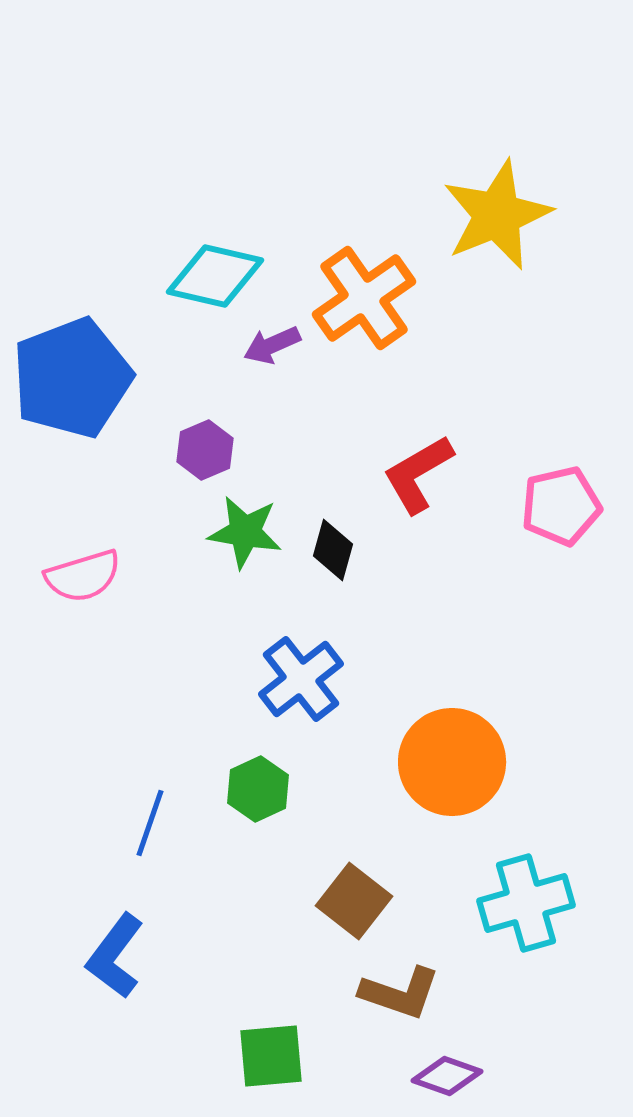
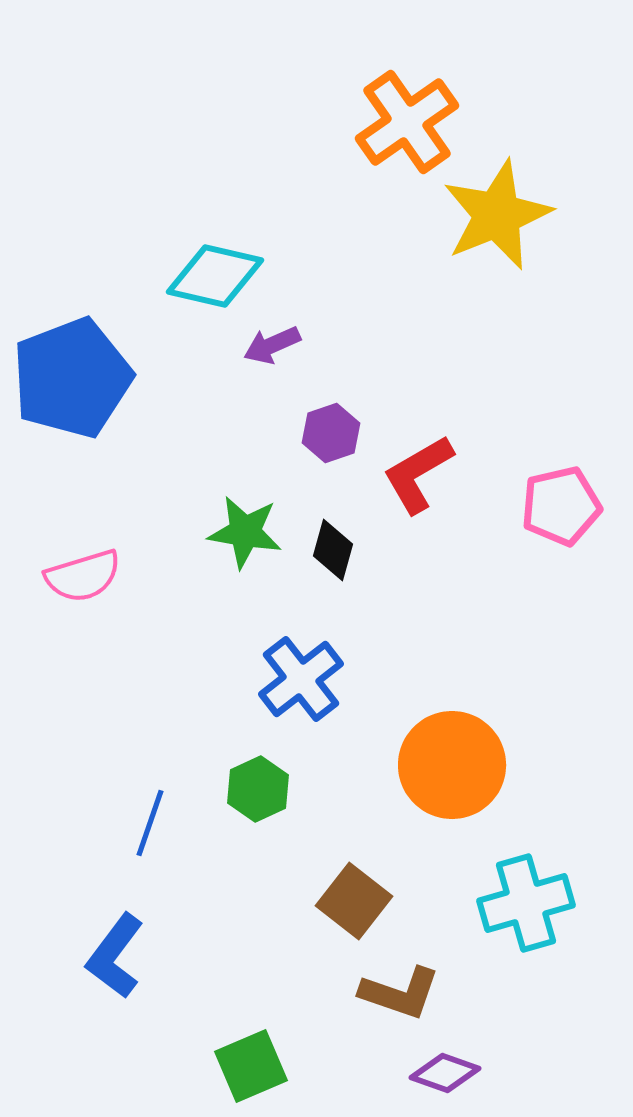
orange cross: moved 43 px right, 176 px up
purple hexagon: moved 126 px right, 17 px up; rotated 4 degrees clockwise
orange circle: moved 3 px down
green square: moved 20 px left, 10 px down; rotated 18 degrees counterclockwise
purple diamond: moved 2 px left, 3 px up
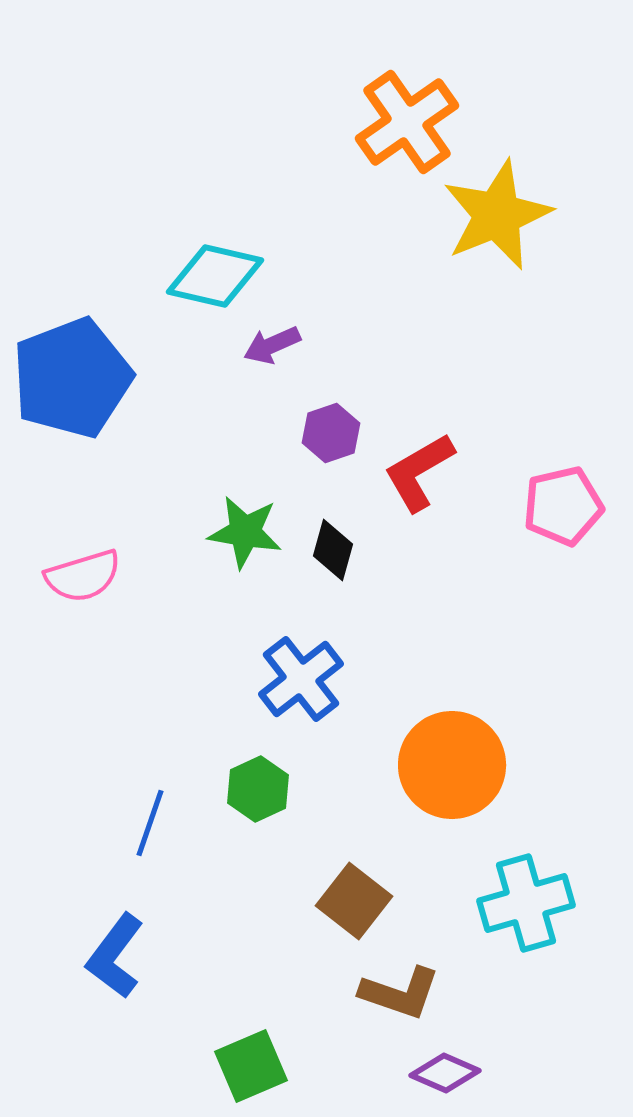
red L-shape: moved 1 px right, 2 px up
pink pentagon: moved 2 px right
purple diamond: rotated 4 degrees clockwise
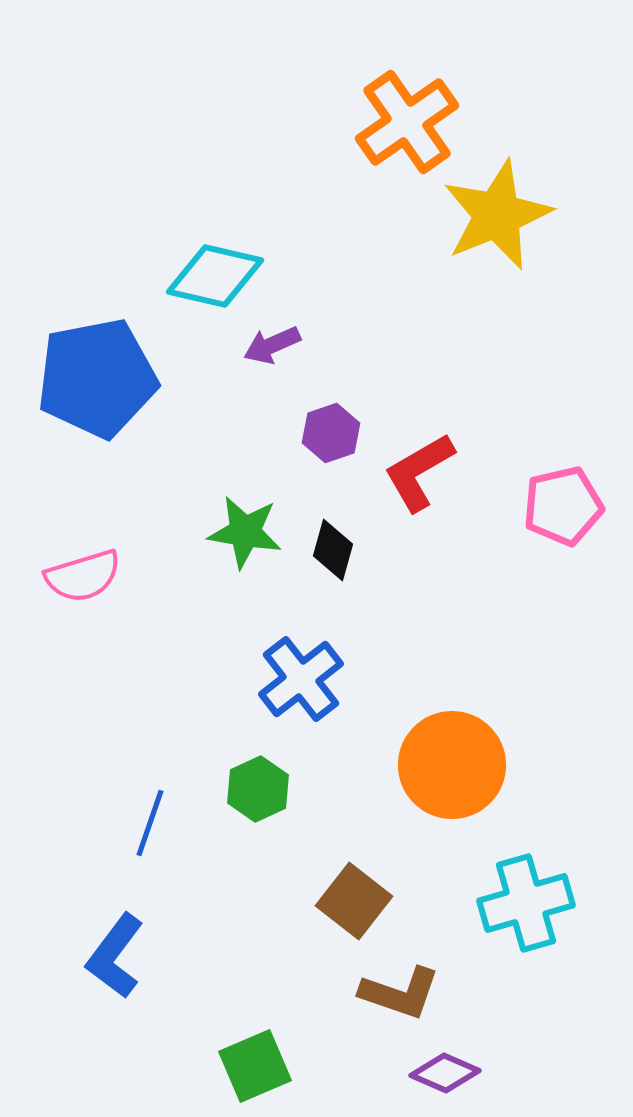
blue pentagon: moved 25 px right; rotated 10 degrees clockwise
green square: moved 4 px right
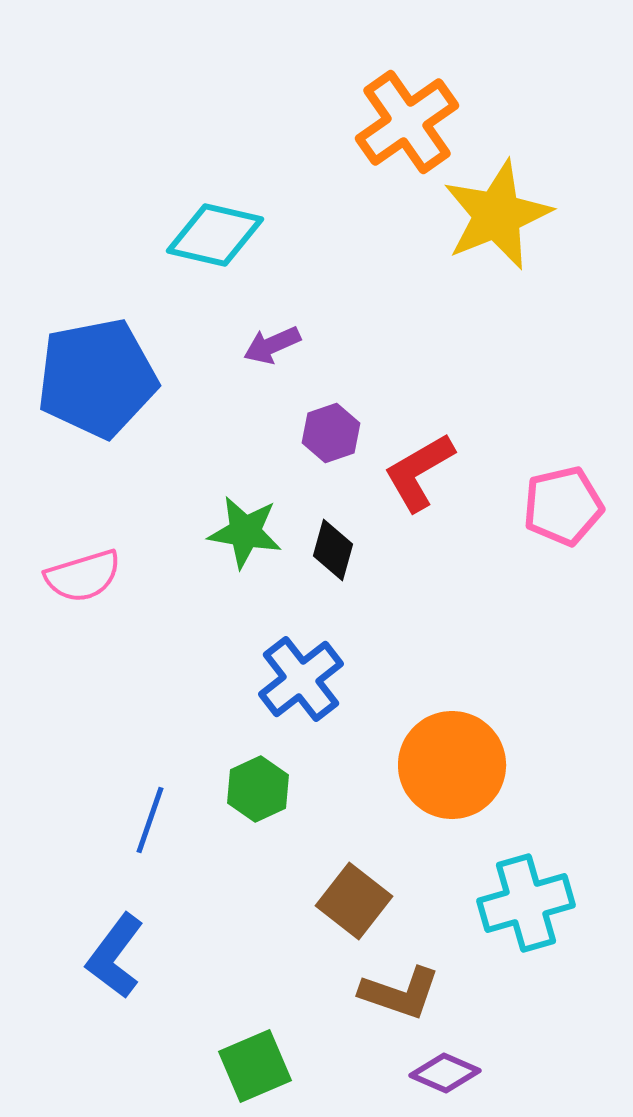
cyan diamond: moved 41 px up
blue line: moved 3 px up
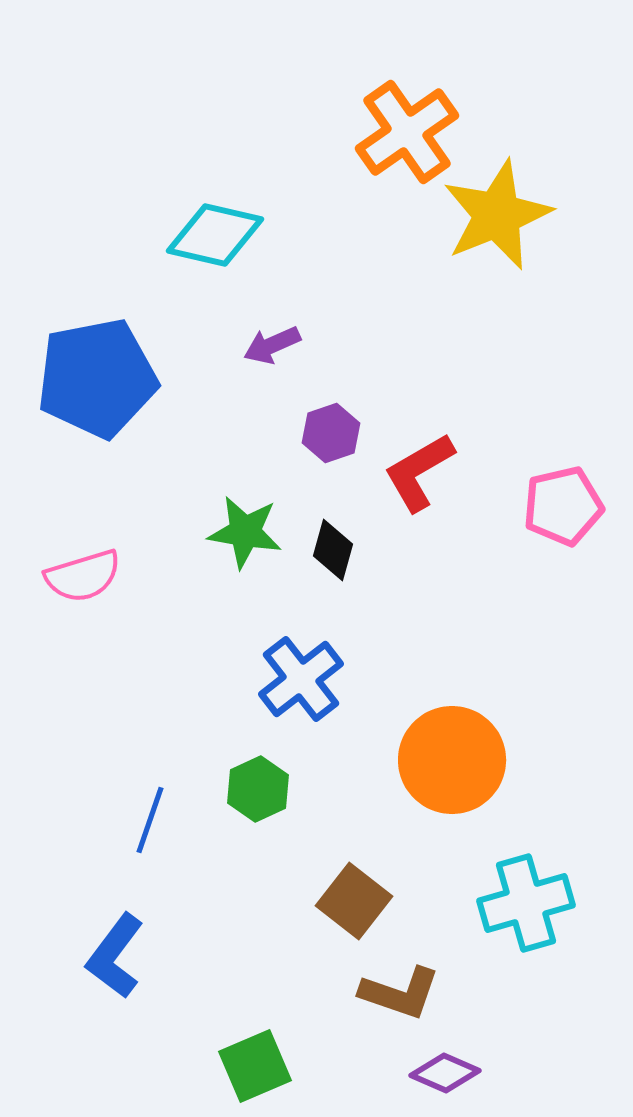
orange cross: moved 10 px down
orange circle: moved 5 px up
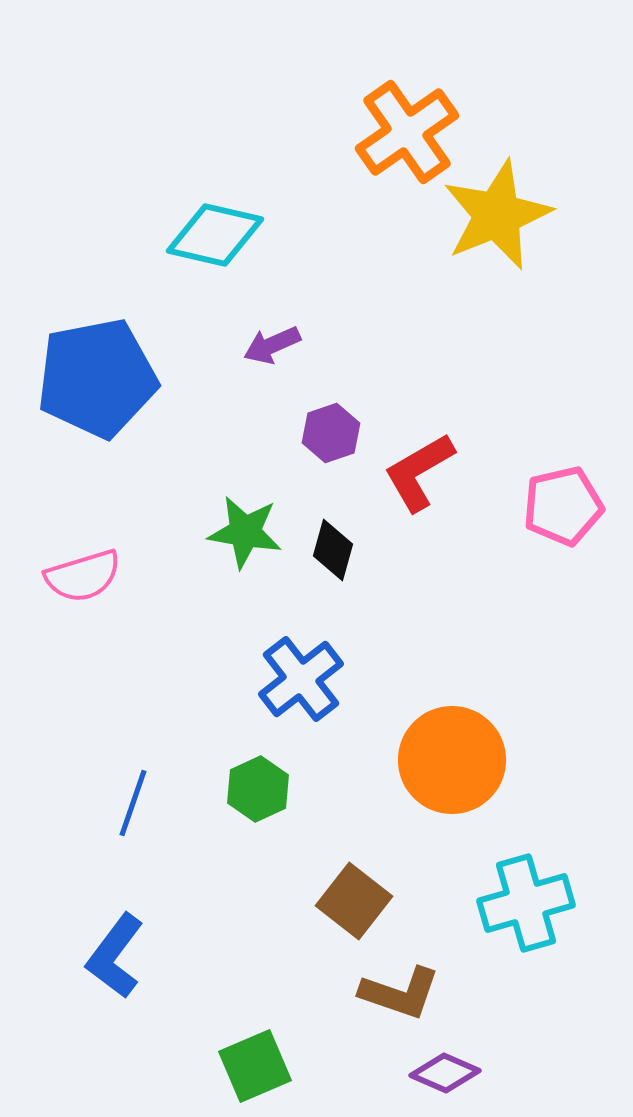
blue line: moved 17 px left, 17 px up
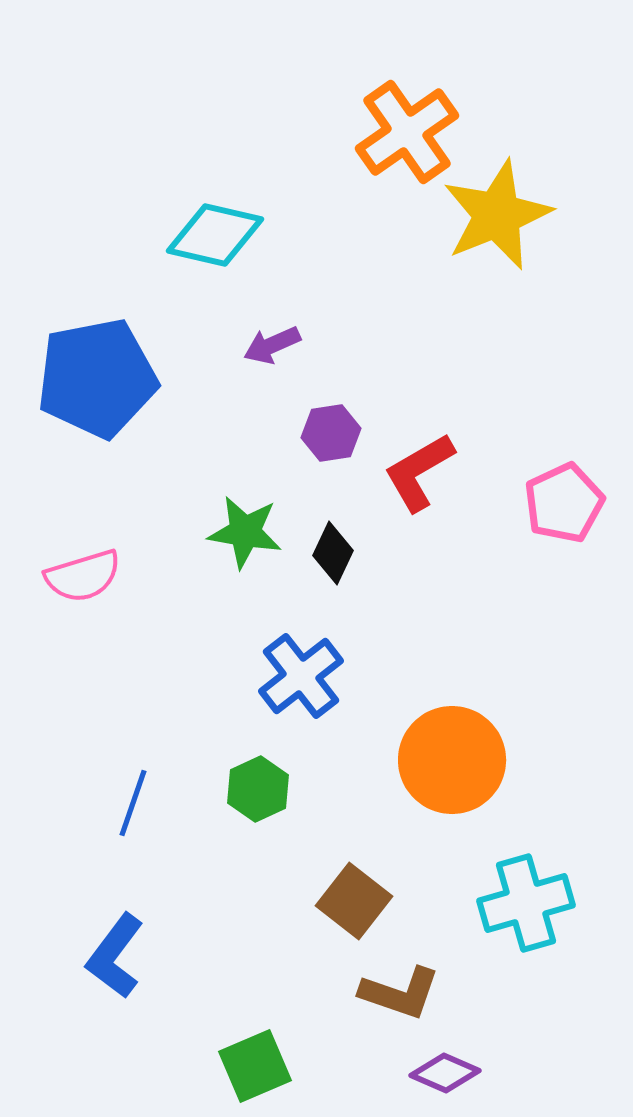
purple hexagon: rotated 10 degrees clockwise
pink pentagon: moved 1 px right, 3 px up; rotated 12 degrees counterclockwise
black diamond: moved 3 px down; rotated 10 degrees clockwise
blue cross: moved 3 px up
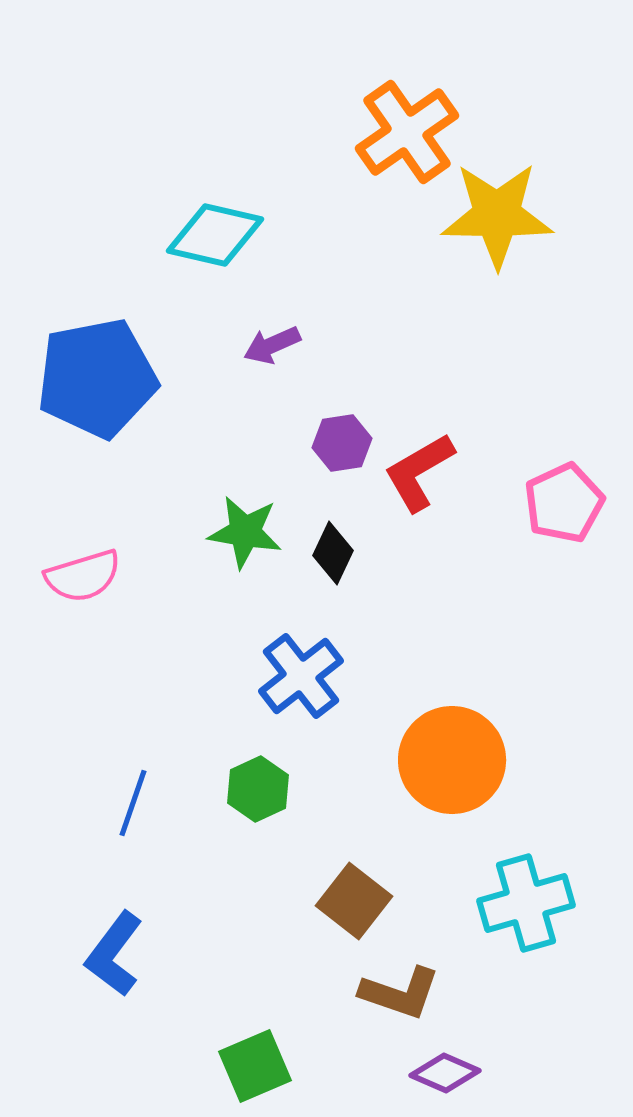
yellow star: rotated 23 degrees clockwise
purple hexagon: moved 11 px right, 10 px down
blue L-shape: moved 1 px left, 2 px up
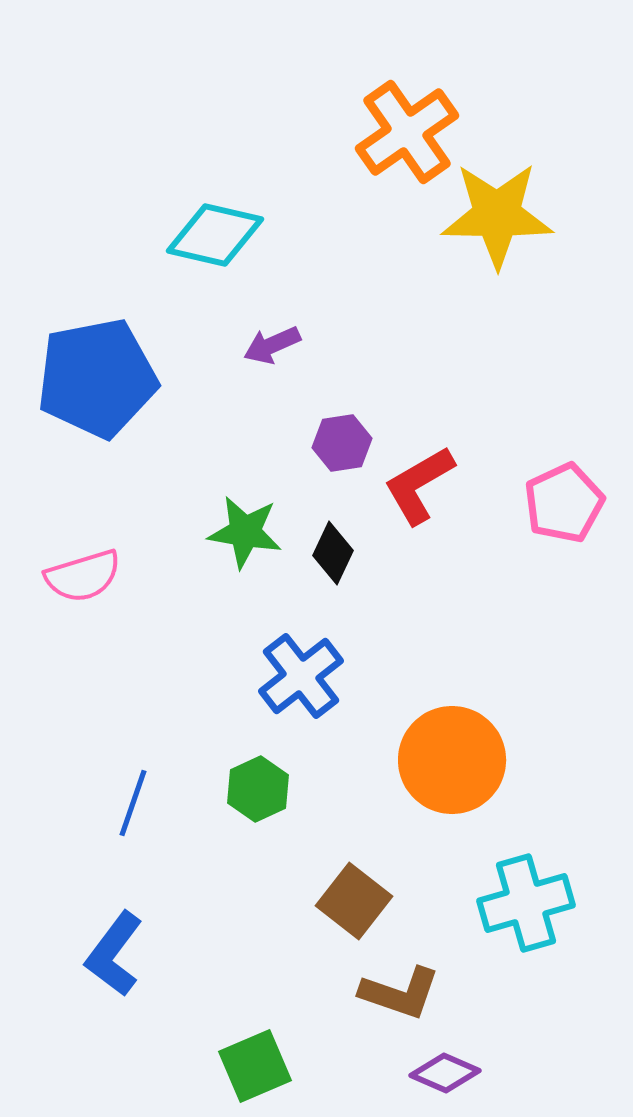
red L-shape: moved 13 px down
